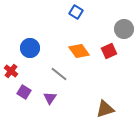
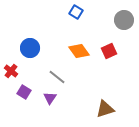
gray circle: moved 9 px up
gray line: moved 2 px left, 3 px down
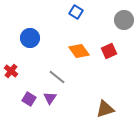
blue circle: moved 10 px up
purple square: moved 5 px right, 7 px down
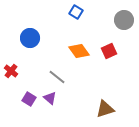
purple triangle: rotated 24 degrees counterclockwise
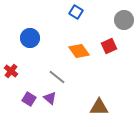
red square: moved 5 px up
brown triangle: moved 6 px left, 2 px up; rotated 18 degrees clockwise
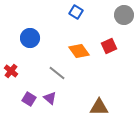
gray circle: moved 5 px up
gray line: moved 4 px up
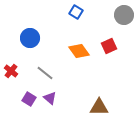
gray line: moved 12 px left
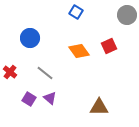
gray circle: moved 3 px right
red cross: moved 1 px left, 1 px down
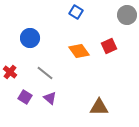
purple square: moved 4 px left, 2 px up
